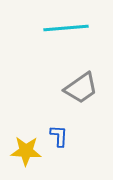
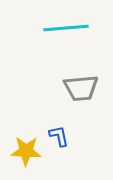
gray trapezoid: rotated 30 degrees clockwise
blue L-shape: rotated 15 degrees counterclockwise
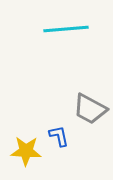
cyan line: moved 1 px down
gray trapezoid: moved 9 px right, 21 px down; rotated 33 degrees clockwise
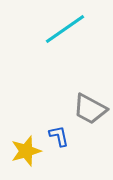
cyan line: moved 1 px left; rotated 30 degrees counterclockwise
yellow star: rotated 20 degrees counterclockwise
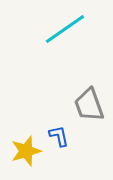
gray trapezoid: moved 1 px left, 4 px up; rotated 42 degrees clockwise
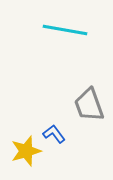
cyan line: moved 1 px down; rotated 45 degrees clockwise
blue L-shape: moved 5 px left, 2 px up; rotated 25 degrees counterclockwise
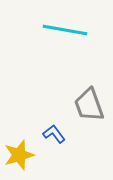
yellow star: moved 7 px left, 4 px down
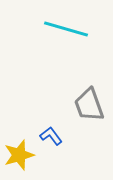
cyan line: moved 1 px right, 1 px up; rotated 6 degrees clockwise
blue L-shape: moved 3 px left, 2 px down
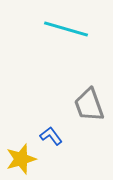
yellow star: moved 2 px right, 4 px down
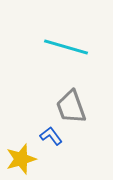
cyan line: moved 18 px down
gray trapezoid: moved 18 px left, 2 px down
